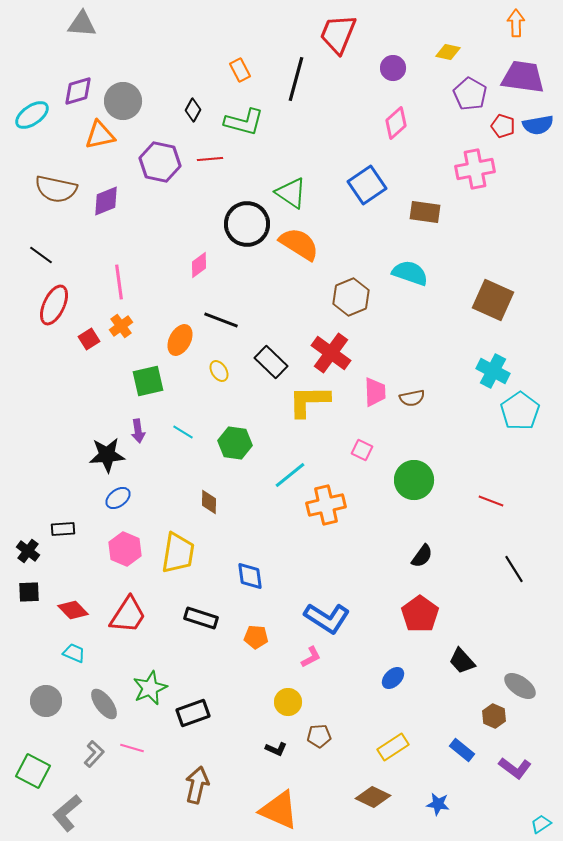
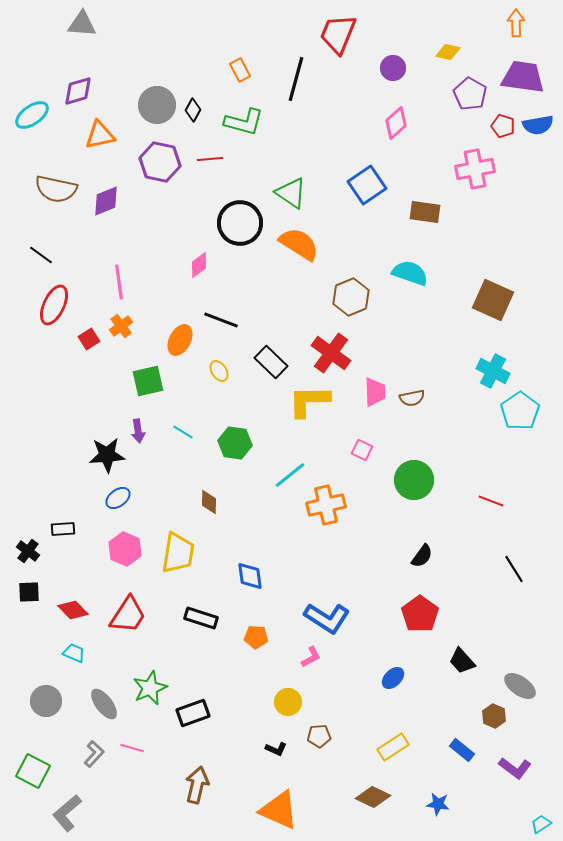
gray circle at (123, 101): moved 34 px right, 4 px down
black circle at (247, 224): moved 7 px left, 1 px up
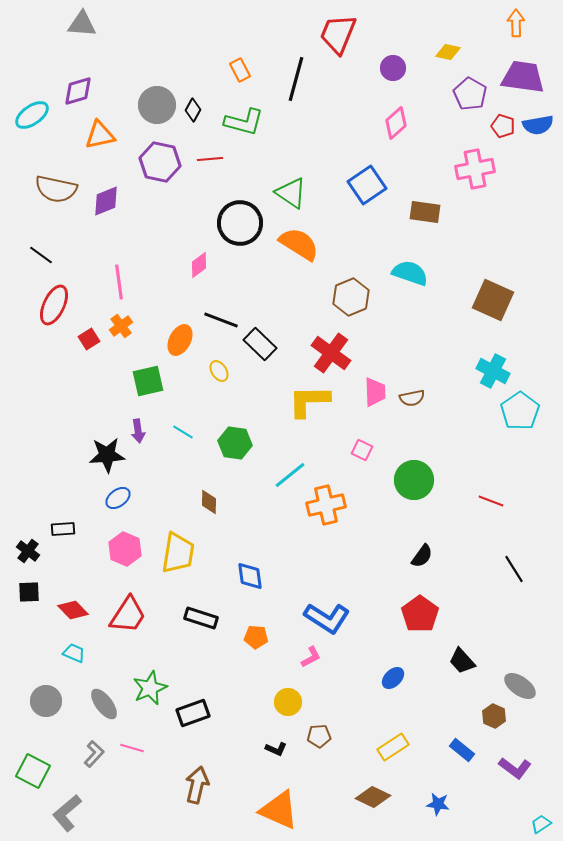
black rectangle at (271, 362): moved 11 px left, 18 px up
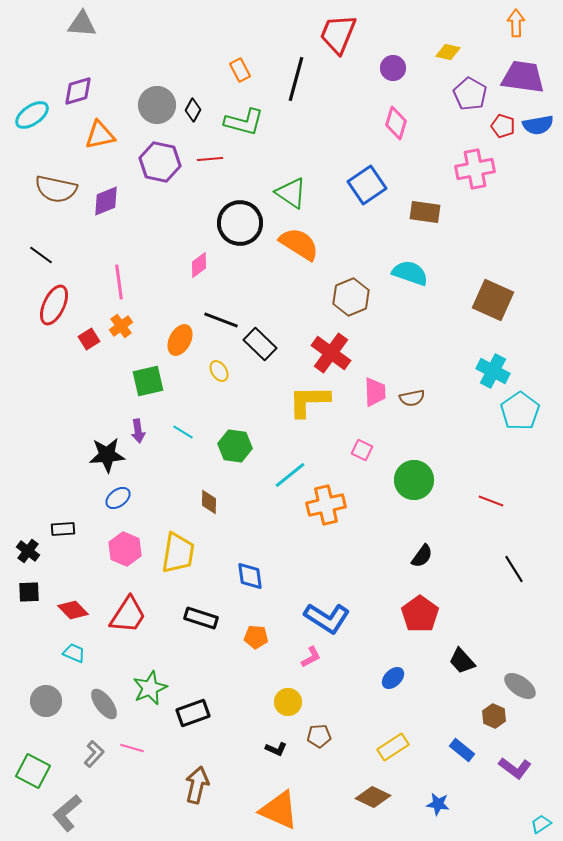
pink diamond at (396, 123): rotated 32 degrees counterclockwise
green hexagon at (235, 443): moved 3 px down
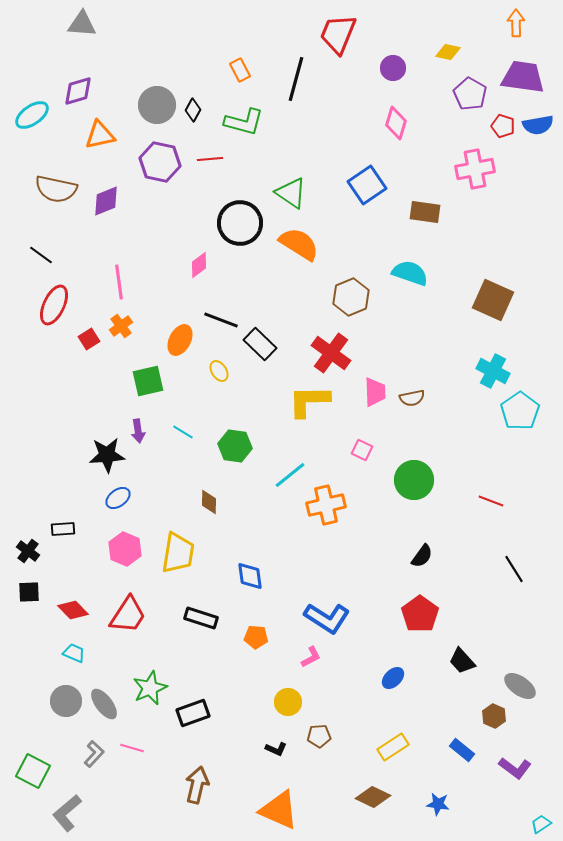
gray circle at (46, 701): moved 20 px right
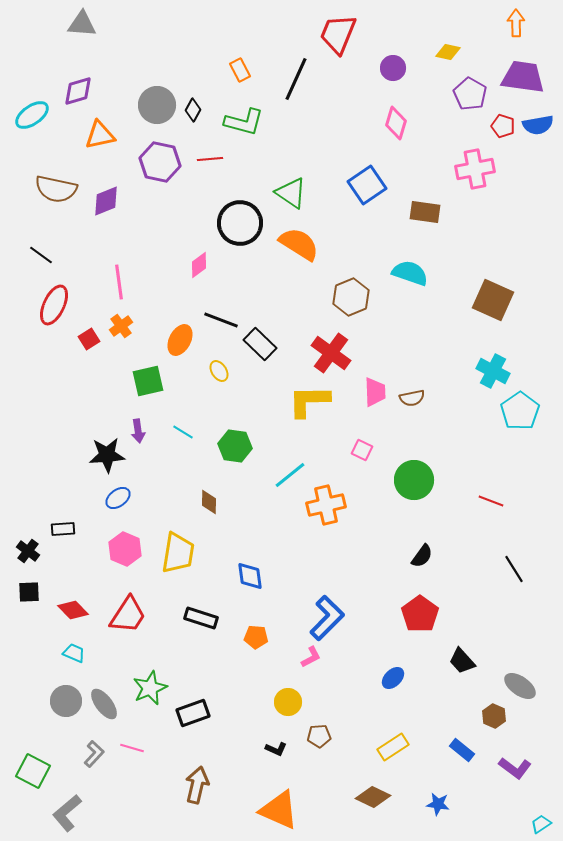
black line at (296, 79): rotated 9 degrees clockwise
blue L-shape at (327, 618): rotated 78 degrees counterclockwise
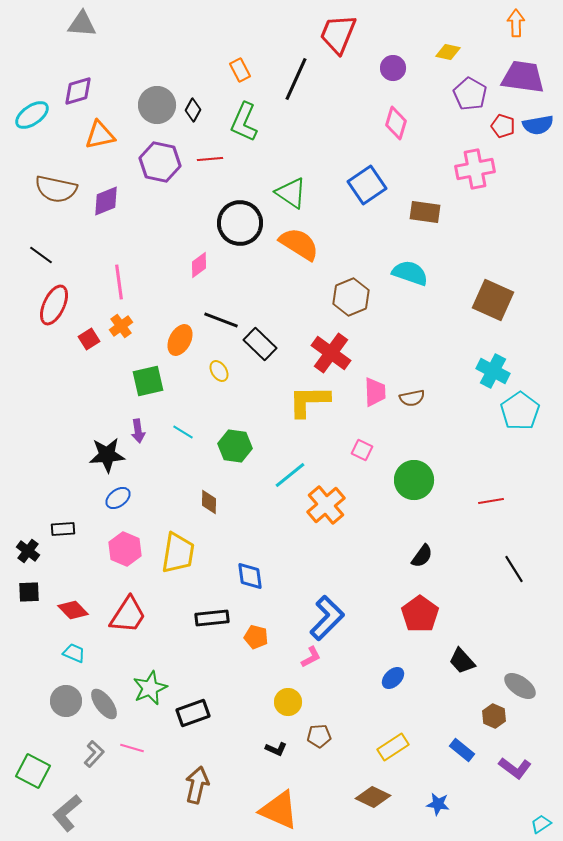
green L-shape at (244, 122): rotated 99 degrees clockwise
red line at (491, 501): rotated 30 degrees counterclockwise
orange cross at (326, 505): rotated 27 degrees counterclockwise
black rectangle at (201, 618): moved 11 px right; rotated 24 degrees counterclockwise
orange pentagon at (256, 637): rotated 10 degrees clockwise
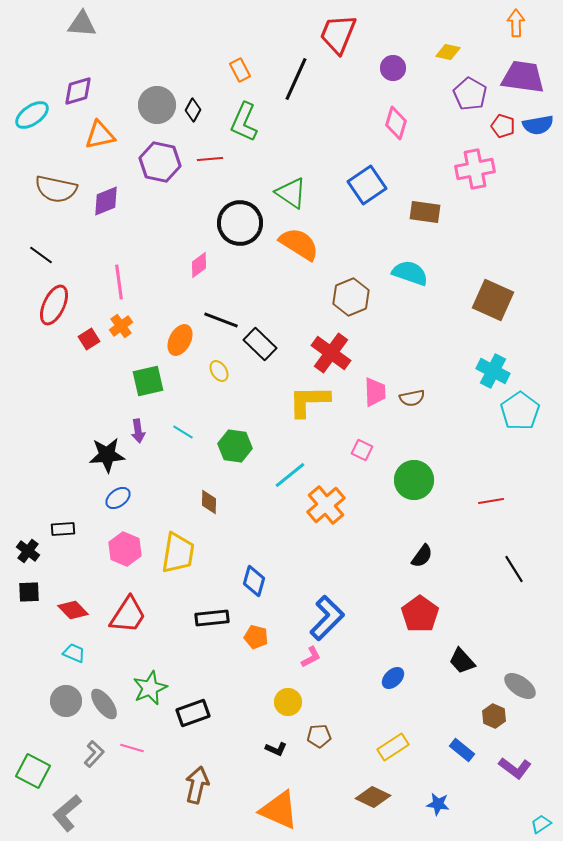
blue diamond at (250, 576): moved 4 px right, 5 px down; rotated 24 degrees clockwise
